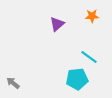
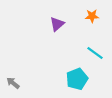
cyan line: moved 6 px right, 4 px up
cyan pentagon: rotated 15 degrees counterclockwise
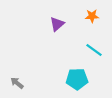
cyan line: moved 1 px left, 3 px up
cyan pentagon: rotated 20 degrees clockwise
gray arrow: moved 4 px right
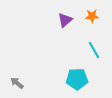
purple triangle: moved 8 px right, 4 px up
cyan line: rotated 24 degrees clockwise
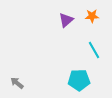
purple triangle: moved 1 px right
cyan pentagon: moved 2 px right, 1 px down
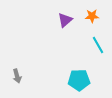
purple triangle: moved 1 px left
cyan line: moved 4 px right, 5 px up
gray arrow: moved 7 px up; rotated 144 degrees counterclockwise
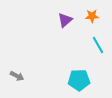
gray arrow: rotated 48 degrees counterclockwise
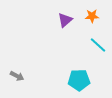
cyan line: rotated 18 degrees counterclockwise
